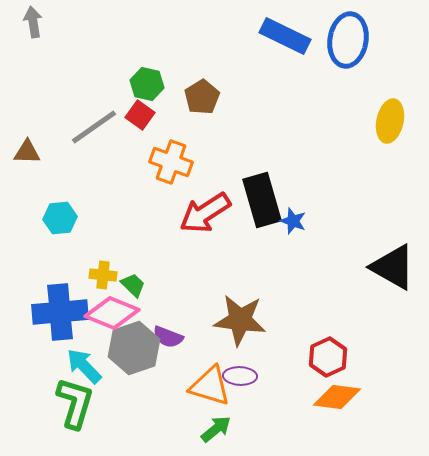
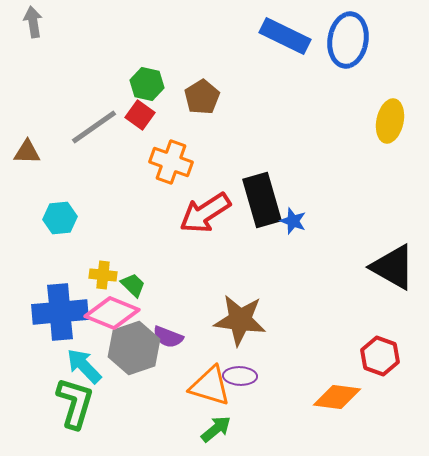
red hexagon: moved 52 px right, 1 px up; rotated 15 degrees counterclockwise
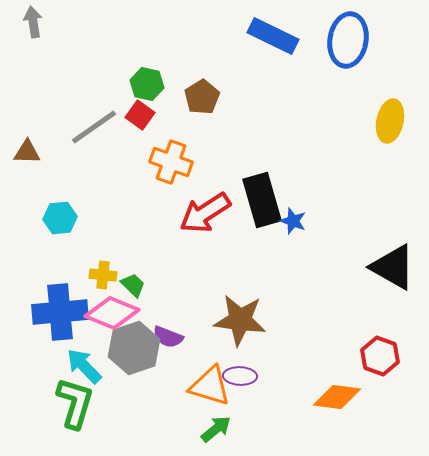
blue rectangle: moved 12 px left
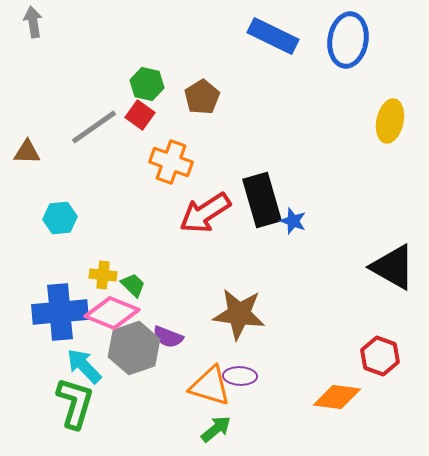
brown star: moved 1 px left, 6 px up
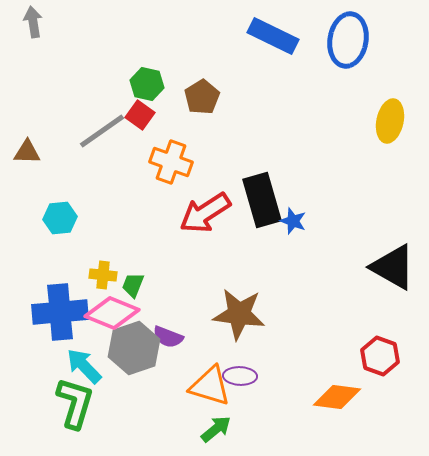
gray line: moved 8 px right, 4 px down
green trapezoid: rotated 112 degrees counterclockwise
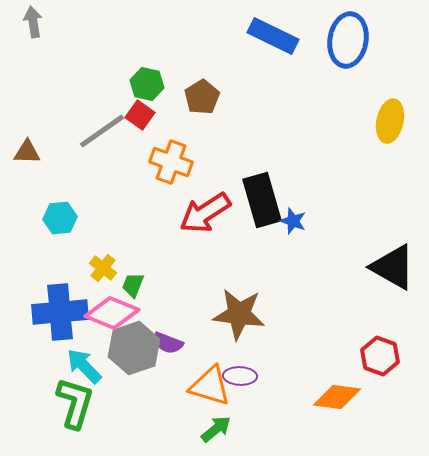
yellow cross: moved 7 px up; rotated 32 degrees clockwise
purple semicircle: moved 6 px down
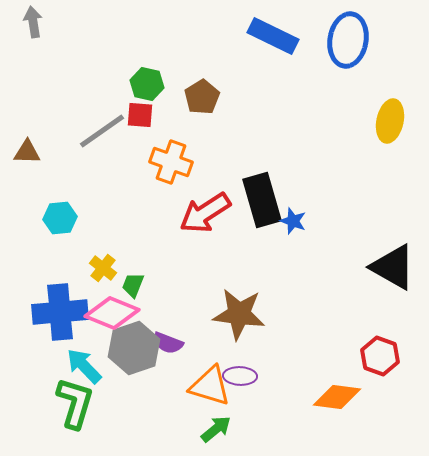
red square: rotated 32 degrees counterclockwise
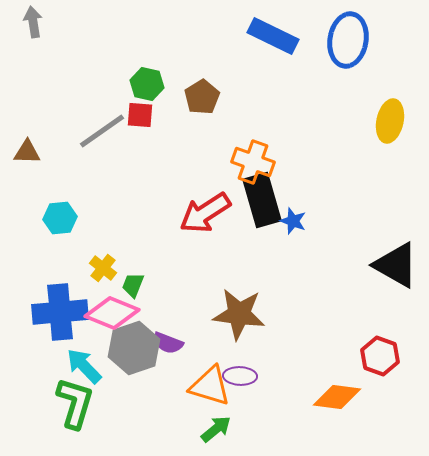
orange cross: moved 82 px right
black triangle: moved 3 px right, 2 px up
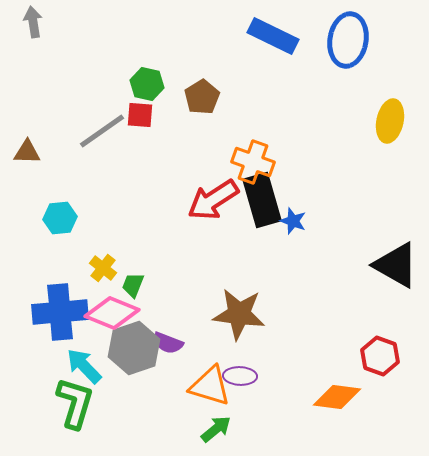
red arrow: moved 8 px right, 13 px up
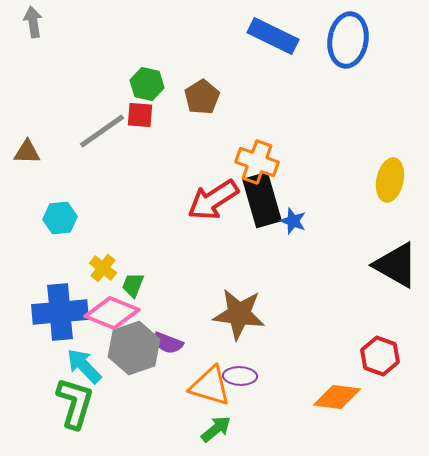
yellow ellipse: moved 59 px down
orange cross: moved 4 px right
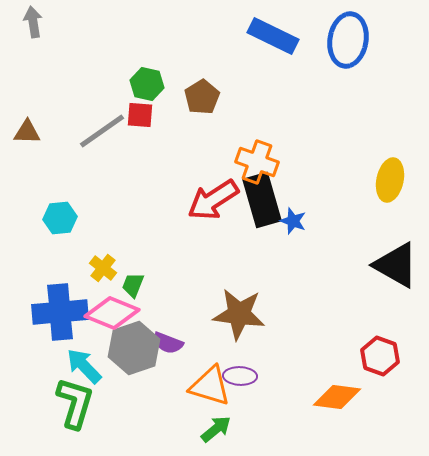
brown triangle: moved 20 px up
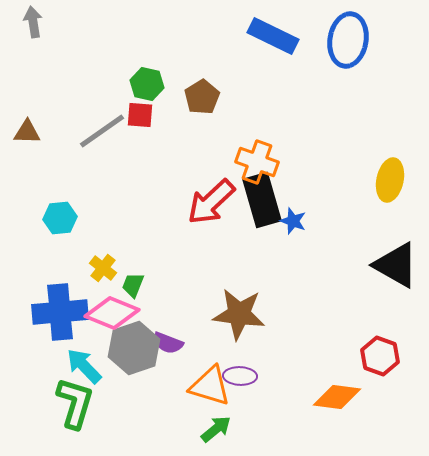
red arrow: moved 2 px left, 2 px down; rotated 10 degrees counterclockwise
